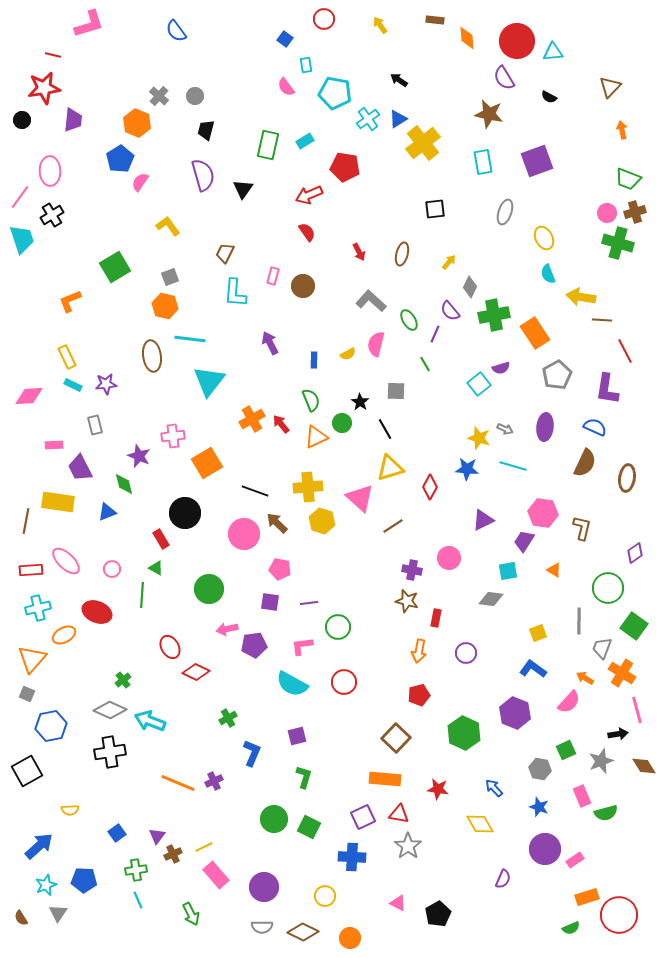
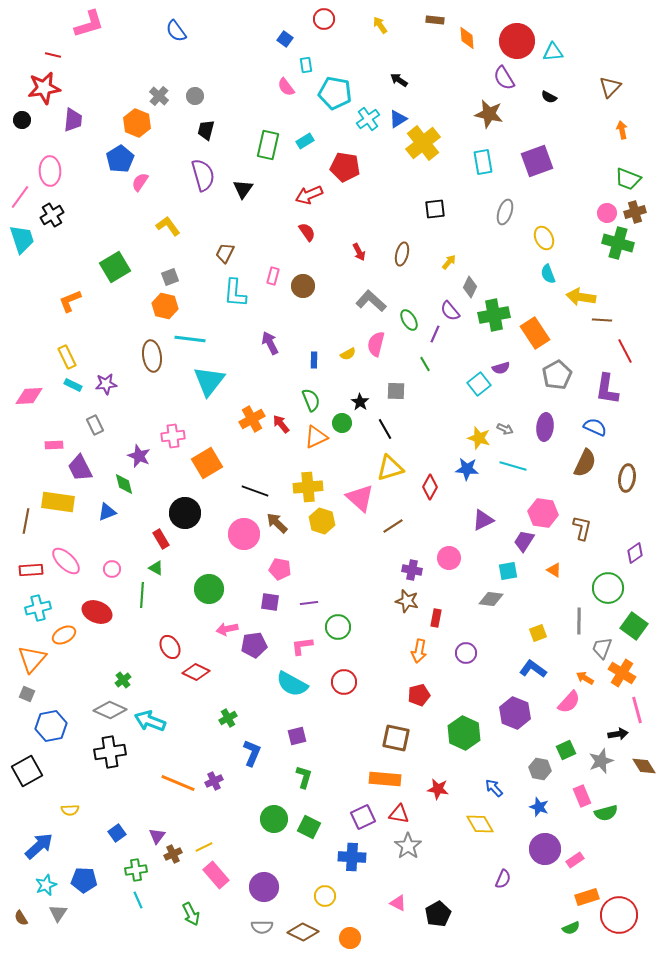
gray rectangle at (95, 425): rotated 12 degrees counterclockwise
brown square at (396, 738): rotated 32 degrees counterclockwise
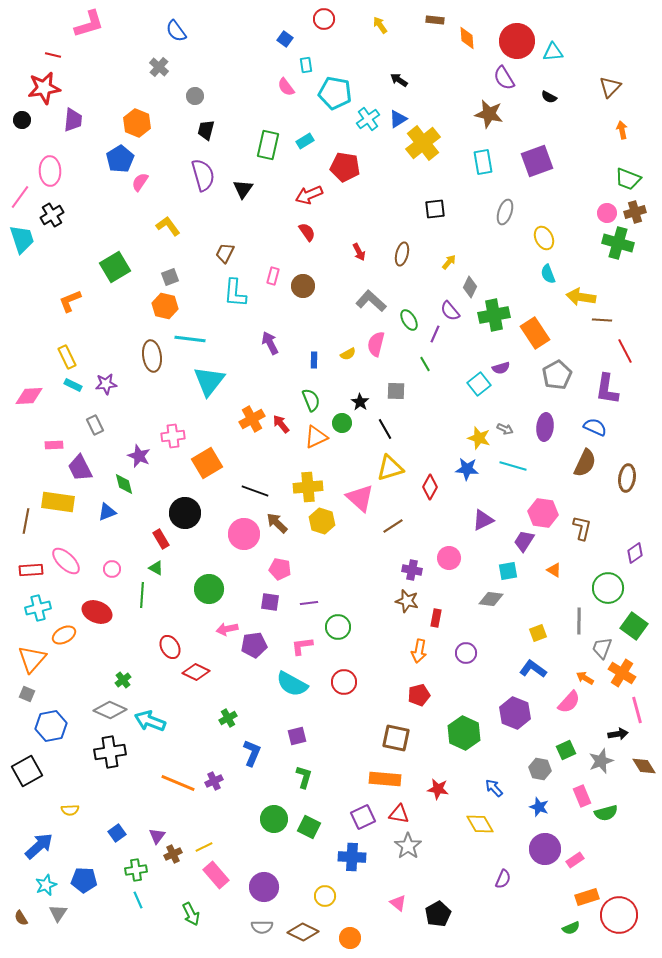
gray cross at (159, 96): moved 29 px up
pink triangle at (398, 903): rotated 12 degrees clockwise
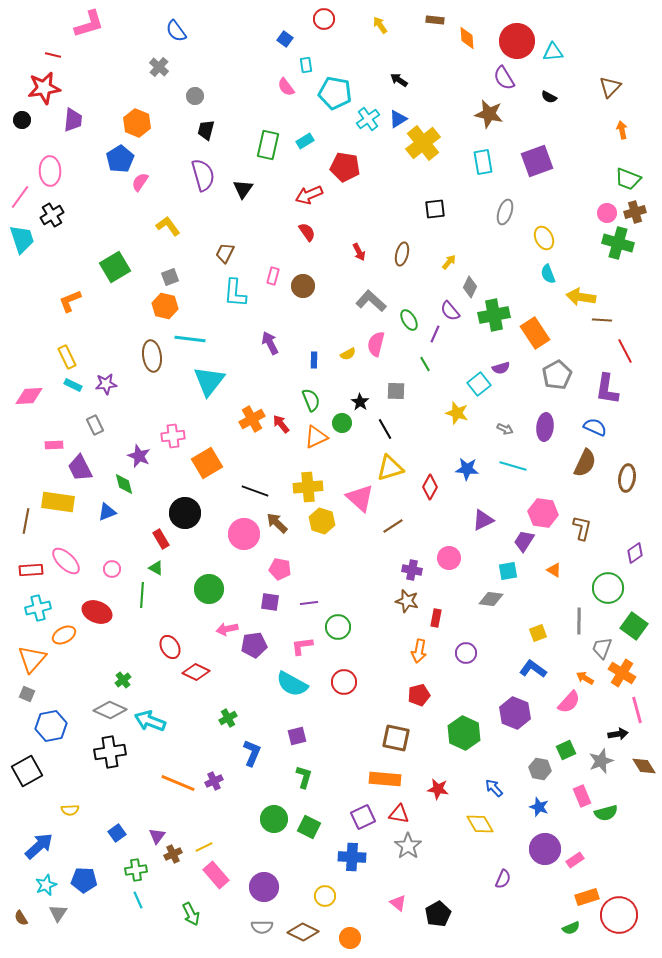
yellow star at (479, 438): moved 22 px left, 25 px up
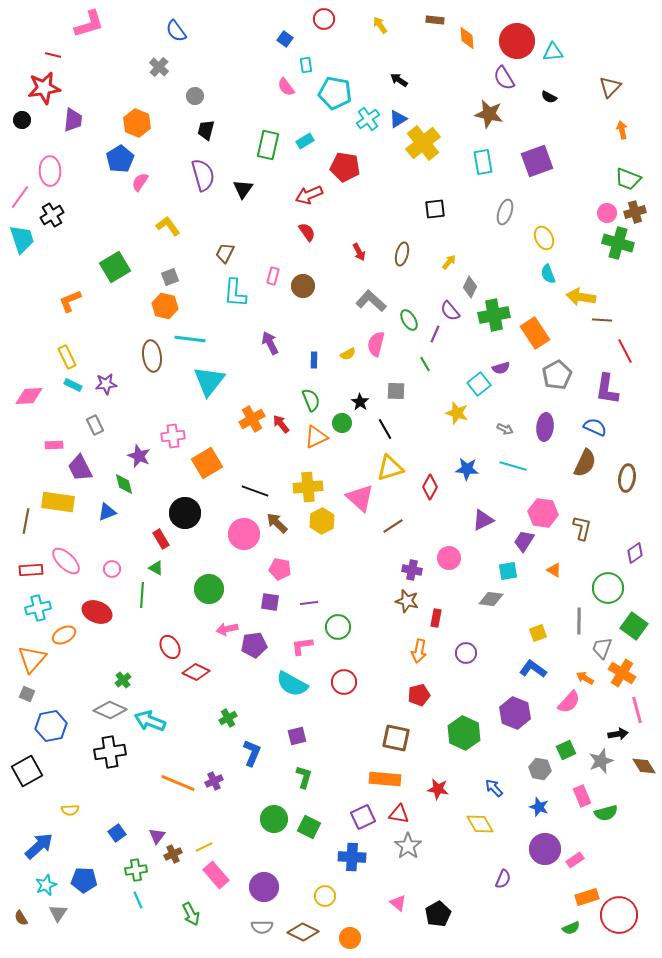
yellow hexagon at (322, 521): rotated 15 degrees clockwise
